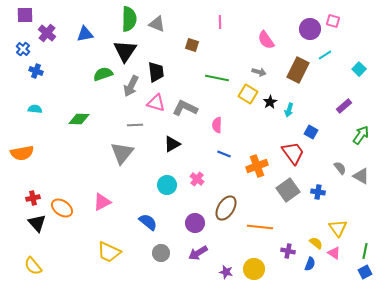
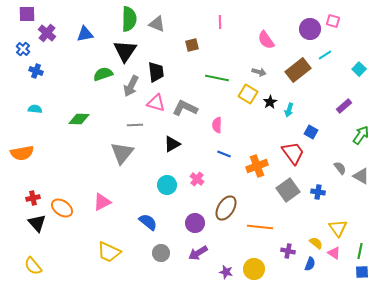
purple square at (25, 15): moved 2 px right, 1 px up
brown square at (192, 45): rotated 32 degrees counterclockwise
brown rectangle at (298, 70): rotated 25 degrees clockwise
green line at (365, 251): moved 5 px left
blue square at (365, 272): moved 3 px left; rotated 24 degrees clockwise
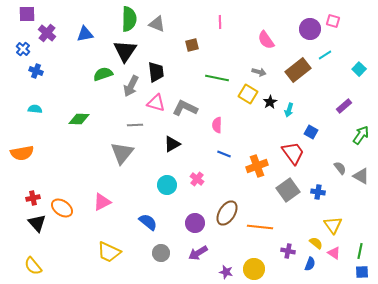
brown ellipse at (226, 208): moved 1 px right, 5 px down
yellow triangle at (338, 228): moved 5 px left, 3 px up
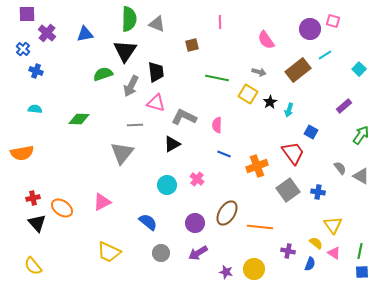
gray L-shape at (185, 108): moved 1 px left, 9 px down
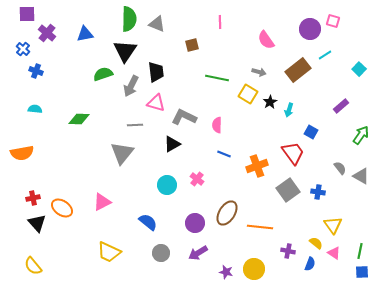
purple rectangle at (344, 106): moved 3 px left
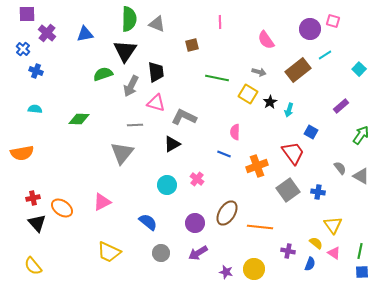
pink semicircle at (217, 125): moved 18 px right, 7 px down
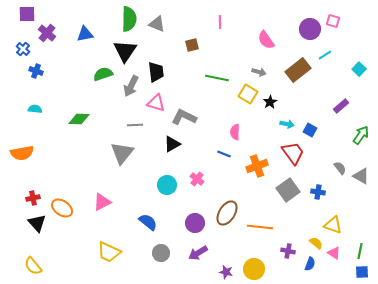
cyan arrow at (289, 110): moved 2 px left, 14 px down; rotated 96 degrees counterclockwise
blue square at (311, 132): moved 1 px left, 2 px up
yellow triangle at (333, 225): rotated 36 degrees counterclockwise
